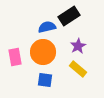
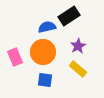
pink rectangle: rotated 12 degrees counterclockwise
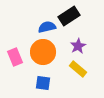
blue square: moved 2 px left, 3 px down
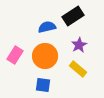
black rectangle: moved 4 px right
purple star: moved 1 px right, 1 px up
orange circle: moved 2 px right, 4 px down
pink rectangle: moved 2 px up; rotated 54 degrees clockwise
blue square: moved 2 px down
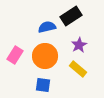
black rectangle: moved 2 px left
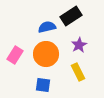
orange circle: moved 1 px right, 2 px up
yellow rectangle: moved 3 px down; rotated 24 degrees clockwise
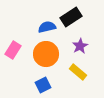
black rectangle: moved 1 px down
purple star: moved 1 px right, 1 px down
pink rectangle: moved 2 px left, 5 px up
yellow rectangle: rotated 24 degrees counterclockwise
blue square: rotated 35 degrees counterclockwise
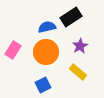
orange circle: moved 2 px up
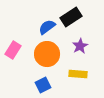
blue semicircle: rotated 24 degrees counterclockwise
orange circle: moved 1 px right, 2 px down
yellow rectangle: moved 2 px down; rotated 36 degrees counterclockwise
